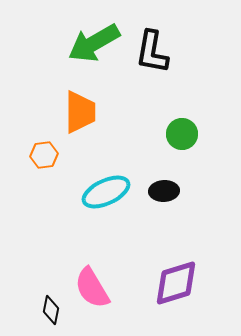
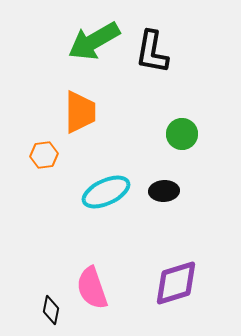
green arrow: moved 2 px up
pink semicircle: rotated 12 degrees clockwise
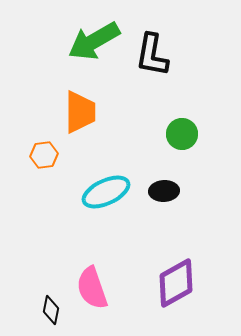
black L-shape: moved 3 px down
purple diamond: rotated 12 degrees counterclockwise
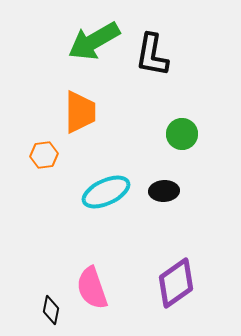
purple diamond: rotated 6 degrees counterclockwise
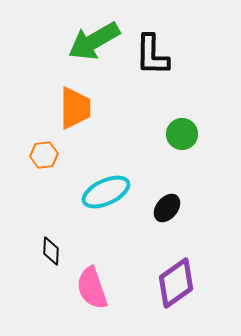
black L-shape: rotated 9 degrees counterclockwise
orange trapezoid: moved 5 px left, 4 px up
black ellipse: moved 3 px right, 17 px down; rotated 48 degrees counterclockwise
black diamond: moved 59 px up; rotated 8 degrees counterclockwise
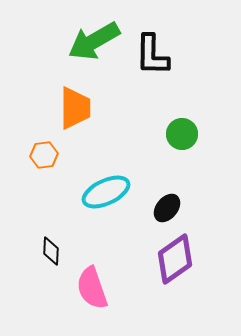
purple diamond: moved 1 px left, 24 px up
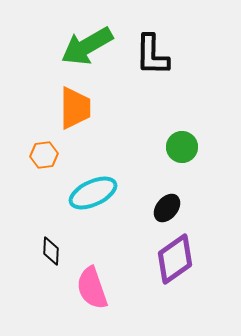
green arrow: moved 7 px left, 5 px down
green circle: moved 13 px down
cyan ellipse: moved 13 px left, 1 px down
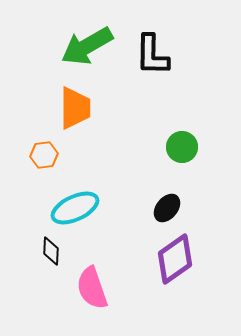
cyan ellipse: moved 18 px left, 15 px down
